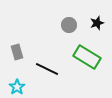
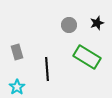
black line: rotated 60 degrees clockwise
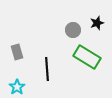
gray circle: moved 4 px right, 5 px down
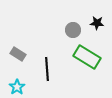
black star: rotated 24 degrees clockwise
gray rectangle: moved 1 px right, 2 px down; rotated 42 degrees counterclockwise
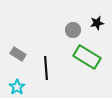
black star: rotated 16 degrees counterclockwise
black line: moved 1 px left, 1 px up
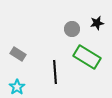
gray circle: moved 1 px left, 1 px up
black line: moved 9 px right, 4 px down
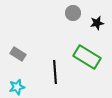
gray circle: moved 1 px right, 16 px up
cyan star: rotated 21 degrees clockwise
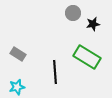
black star: moved 4 px left, 1 px down
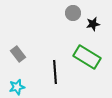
gray rectangle: rotated 21 degrees clockwise
